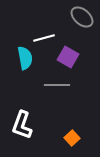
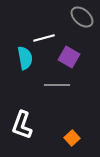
purple square: moved 1 px right
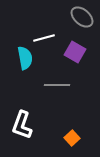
purple square: moved 6 px right, 5 px up
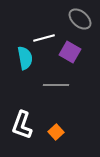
gray ellipse: moved 2 px left, 2 px down
purple square: moved 5 px left
gray line: moved 1 px left
orange square: moved 16 px left, 6 px up
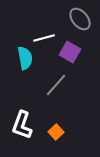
gray ellipse: rotated 10 degrees clockwise
gray line: rotated 50 degrees counterclockwise
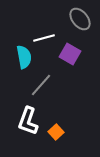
purple square: moved 2 px down
cyan semicircle: moved 1 px left, 1 px up
gray line: moved 15 px left
white L-shape: moved 6 px right, 4 px up
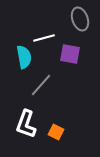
gray ellipse: rotated 20 degrees clockwise
purple square: rotated 20 degrees counterclockwise
white L-shape: moved 2 px left, 3 px down
orange square: rotated 21 degrees counterclockwise
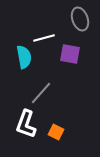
gray line: moved 8 px down
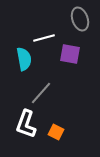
cyan semicircle: moved 2 px down
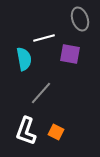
white L-shape: moved 7 px down
